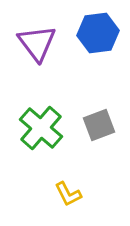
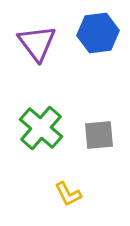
gray square: moved 10 px down; rotated 16 degrees clockwise
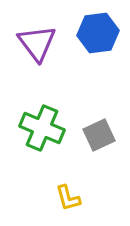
green cross: moved 1 px right; rotated 18 degrees counterclockwise
gray square: rotated 20 degrees counterclockwise
yellow L-shape: moved 4 px down; rotated 12 degrees clockwise
